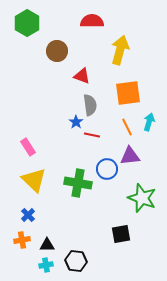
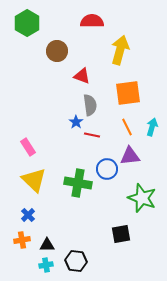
cyan arrow: moved 3 px right, 5 px down
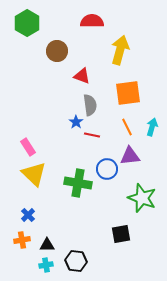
yellow triangle: moved 6 px up
